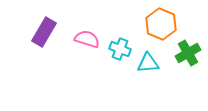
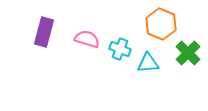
purple rectangle: rotated 16 degrees counterclockwise
green cross: rotated 15 degrees counterclockwise
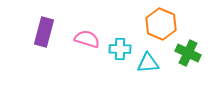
cyan cross: rotated 20 degrees counterclockwise
green cross: rotated 20 degrees counterclockwise
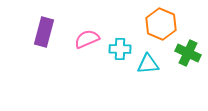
pink semicircle: rotated 40 degrees counterclockwise
cyan triangle: moved 1 px down
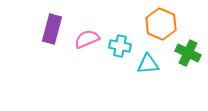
purple rectangle: moved 8 px right, 3 px up
cyan cross: moved 3 px up; rotated 10 degrees clockwise
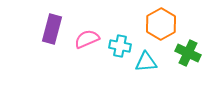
orange hexagon: rotated 8 degrees clockwise
cyan triangle: moved 2 px left, 2 px up
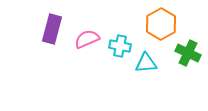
cyan triangle: moved 1 px down
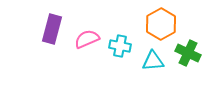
cyan triangle: moved 7 px right, 2 px up
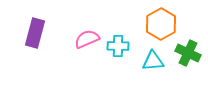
purple rectangle: moved 17 px left, 4 px down
cyan cross: moved 2 px left; rotated 10 degrees counterclockwise
